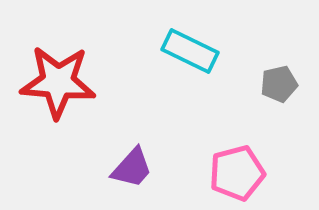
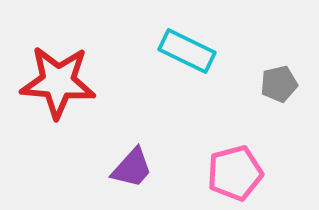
cyan rectangle: moved 3 px left
pink pentagon: moved 2 px left
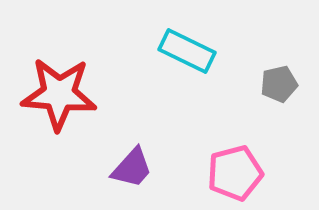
red star: moved 1 px right, 12 px down
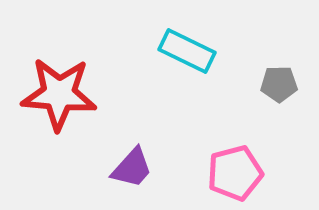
gray pentagon: rotated 12 degrees clockwise
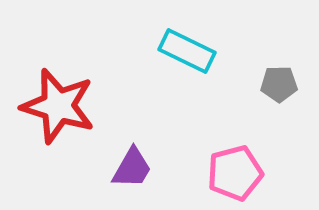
red star: moved 1 px left, 12 px down; rotated 12 degrees clockwise
purple trapezoid: rotated 12 degrees counterclockwise
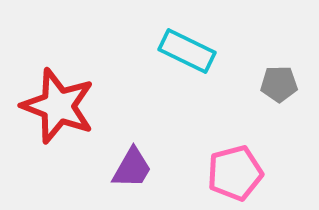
red star: rotated 4 degrees clockwise
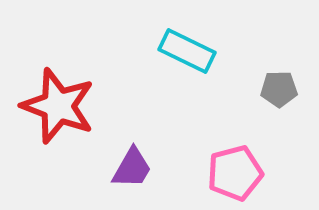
gray pentagon: moved 5 px down
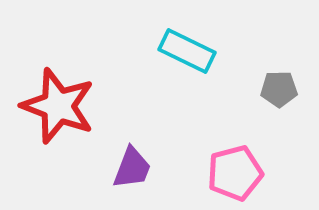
purple trapezoid: rotated 9 degrees counterclockwise
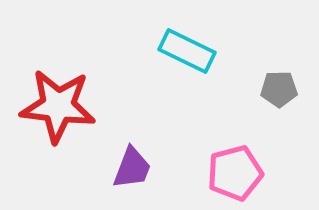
red star: rotated 14 degrees counterclockwise
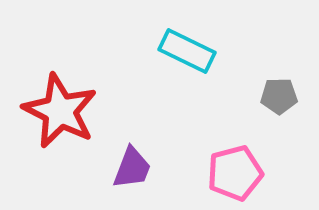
gray pentagon: moved 7 px down
red star: moved 2 px right, 5 px down; rotated 20 degrees clockwise
